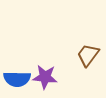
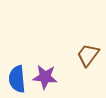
blue semicircle: rotated 84 degrees clockwise
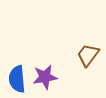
purple star: rotated 15 degrees counterclockwise
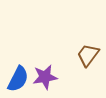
blue semicircle: moved 1 px right; rotated 148 degrees counterclockwise
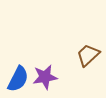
brown trapezoid: rotated 10 degrees clockwise
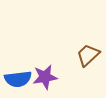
blue semicircle: rotated 56 degrees clockwise
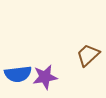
blue semicircle: moved 5 px up
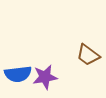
brown trapezoid: rotated 100 degrees counterclockwise
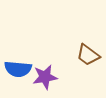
blue semicircle: moved 5 px up; rotated 12 degrees clockwise
